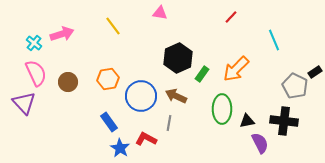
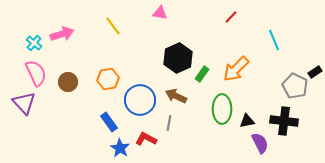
blue circle: moved 1 px left, 4 px down
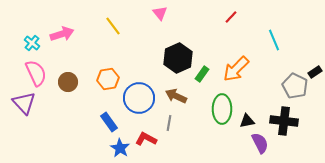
pink triangle: rotated 42 degrees clockwise
cyan cross: moved 2 px left
blue circle: moved 1 px left, 2 px up
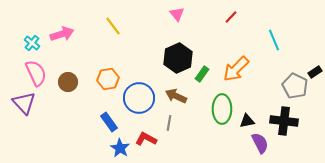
pink triangle: moved 17 px right, 1 px down
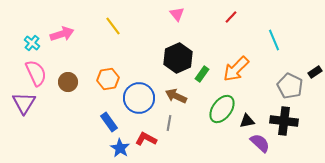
gray pentagon: moved 5 px left
purple triangle: rotated 15 degrees clockwise
green ellipse: rotated 36 degrees clockwise
purple semicircle: rotated 20 degrees counterclockwise
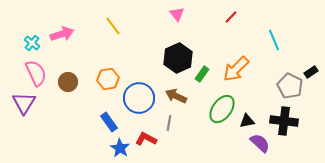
black rectangle: moved 4 px left
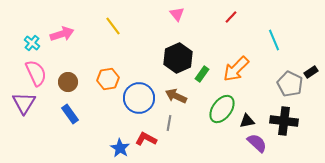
gray pentagon: moved 2 px up
blue rectangle: moved 39 px left, 8 px up
purple semicircle: moved 3 px left
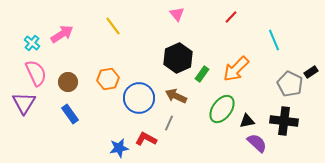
pink arrow: rotated 15 degrees counterclockwise
gray line: rotated 14 degrees clockwise
blue star: moved 1 px left; rotated 30 degrees clockwise
